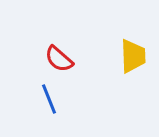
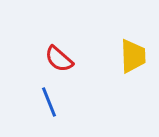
blue line: moved 3 px down
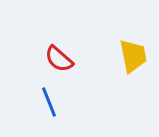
yellow trapezoid: rotated 9 degrees counterclockwise
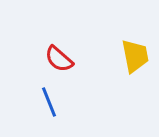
yellow trapezoid: moved 2 px right
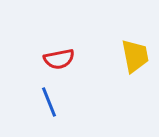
red semicircle: rotated 52 degrees counterclockwise
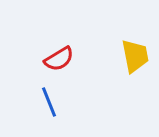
red semicircle: rotated 20 degrees counterclockwise
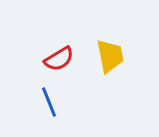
yellow trapezoid: moved 25 px left
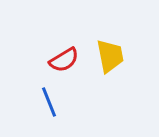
red semicircle: moved 5 px right, 1 px down
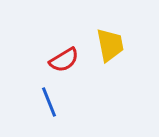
yellow trapezoid: moved 11 px up
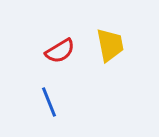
red semicircle: moved 4 px left, 9 px up
